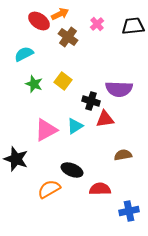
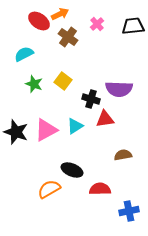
black cross: moved 2 px up
black star: moved 27 px up
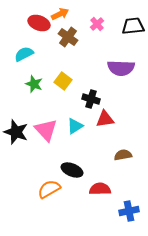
red ellipse: moved 2 px down; rotated 15 degrees counterclockwise
purple semicircle: moved 2 px right, 21 px up
pink triangle: rotated 45 degrees counterclockwise
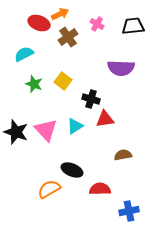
pink cross: rotated 16 degrees counterclockwise
brown cross: rotated 18 degrees clockwise
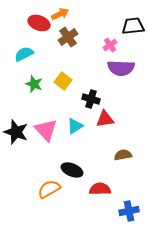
pink cross: moved 13 px right, 21 px down; rotated 24 degrees clockwise
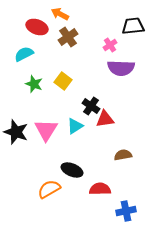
orange arrow: rotated 126 degrees counterclockwise
red ellipse: moved 2 px left, 4 px down
black cross: moved 7 px down; rotated 18 degrees clockwise
pink triangle: rotated 15 degrees clockwise
blue cross: moved 3 px left
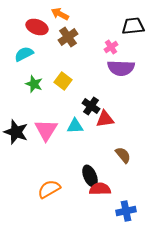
pink cross: moved 1 px right, 2 px down
cyan triangle: rotated 30 degrees clockwise
brown semicircle: rotated 60 degrees clockwise
black ellipse: moved 18 px right, 6 px down; rotated 45 degrees clockwise
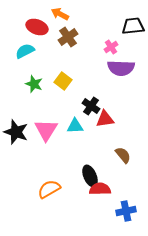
cyan semicircle: moved 1 px right, 3 px up
